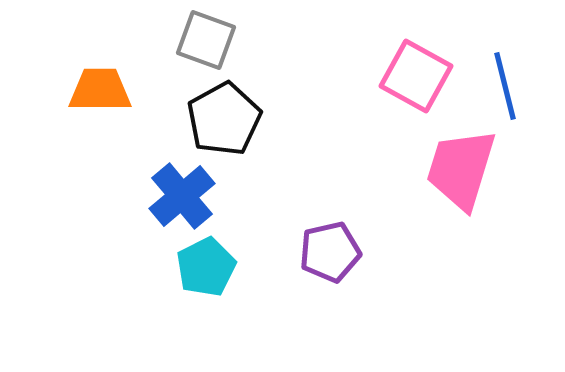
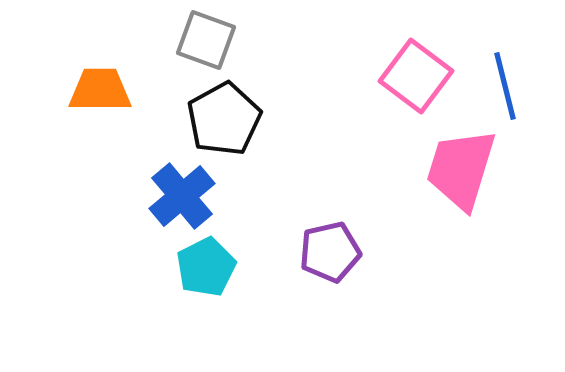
pink square: rotated 8 degrees clockwise
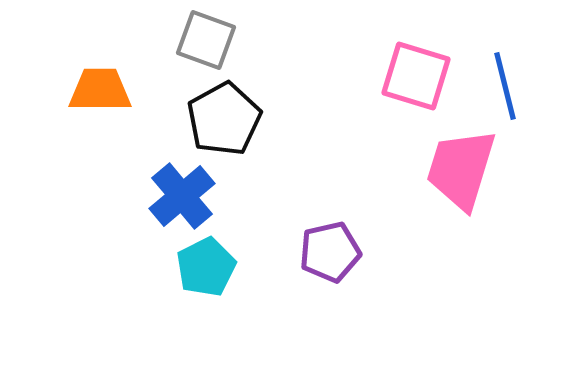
pink square: rotated 20 degrees counterclockwise
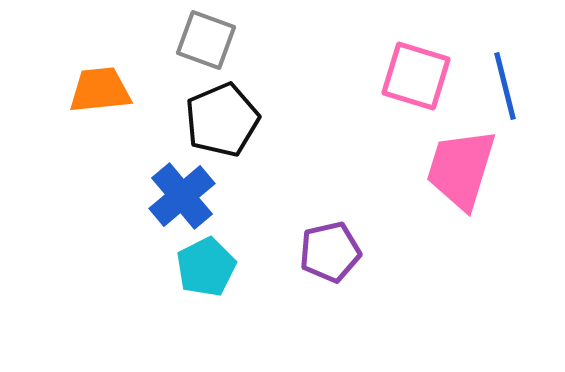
orange trapezoid: rotated 6 degrees counterclockwise
black pentagon: moved 2 px left, 1 px down; rotated 6 degrees clockwise
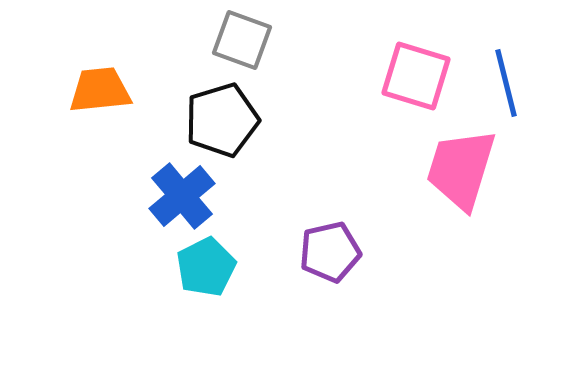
gray square: moved 36 px right
blue line: moved 1 px right, 3 px up
black pentagon: rotated 6 degrees clockwise
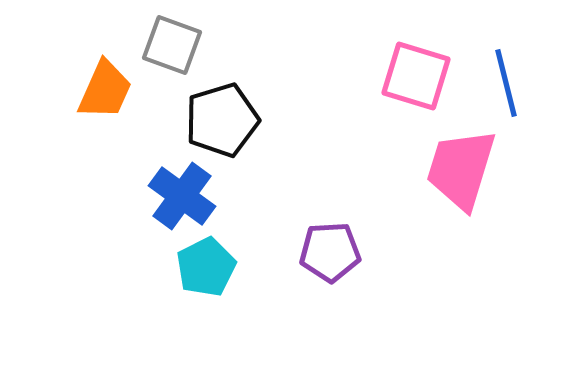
gray square: moved 70 px left, 5 px down
orange trapezoid: moved 5 px right; rotated 120 degrees clockwise
blue cross: rotated 14 degrees counterclockwise
purple pentagon: rotated 10 degrees clockwise
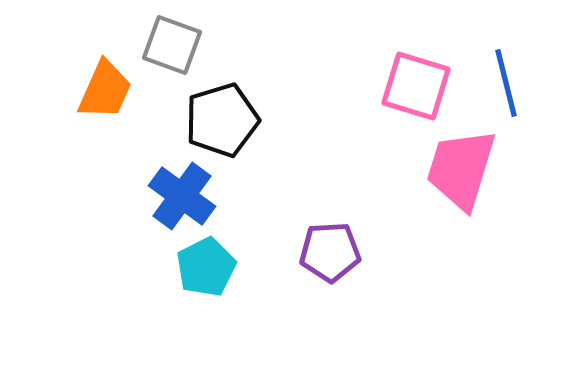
pink square: moved 10 px down
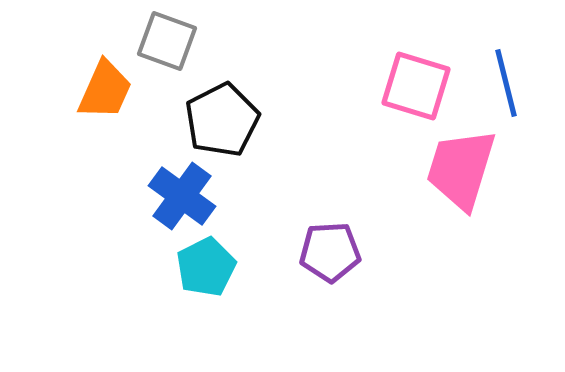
gray square: moved 5 px left, 4 px up
black pentagon: rotated 10 degrees counterclockwise
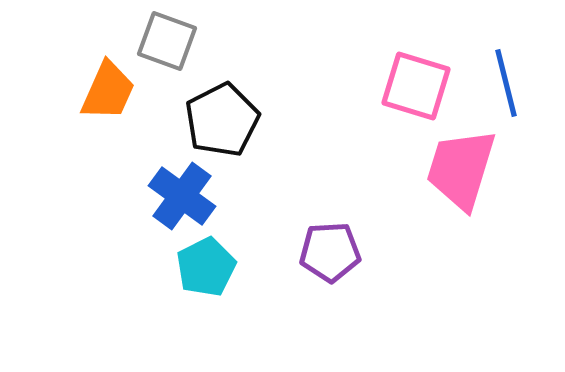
orange trapezoid: moved 3 px right, 1 px down
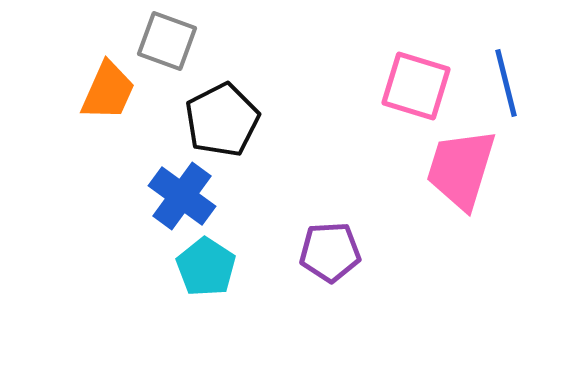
cyan pentagon: rotated 12 degrees counterclockwise
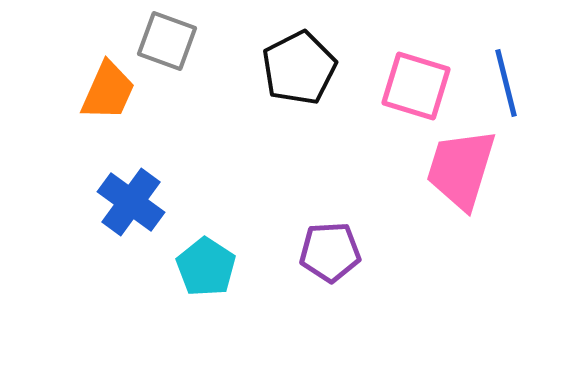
black pentagon: moved 77 px right, 52 px up
blue cross: moved 51 px left, 6 px down
